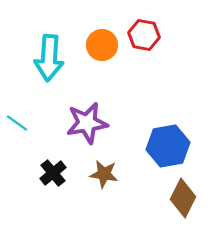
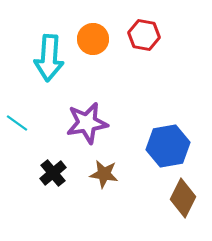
orange circle: moved 9 px left, 6 px up
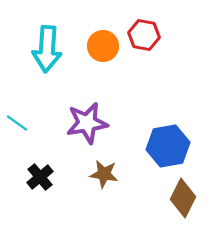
orange circle: moved 10 px right, 7 px down
cyan arrow: moved 2 px left, 9 px up
black cross: moved 13 px left, 4 px down
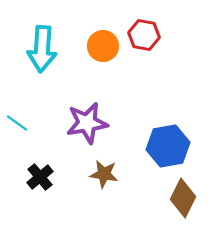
cyan arrow: moved 5 px left
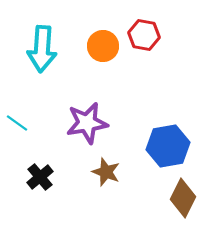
brown star: moved 2 px right, 2 px up; rotated 12 degrees clockwise
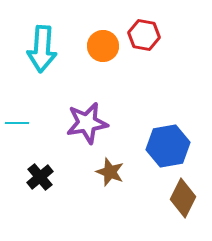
cyan line: rotated 35 degrees counterclockwise
brown star: moved 4 px right
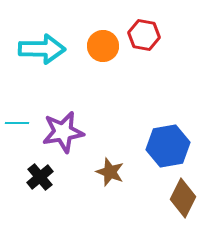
cyan arrow: rotated 93 degrees counterclockwise
purple star: moved 24 px left, 9 px down
